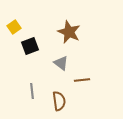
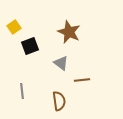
gray line: moved 10 px left
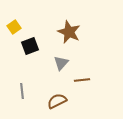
gray triangle: rotated 35 degrees clockwise
brown semicircle: moved 2 px left; rotated 108 degrees counterclockwise
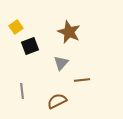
yellow square: moved 2 px right
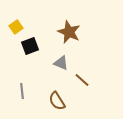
gray triangle: rotated 49 degrees counterclockwise
brown line: rotated 49 degrees clockwise
brown semicircle: rotated 96 degrees counterclockwise
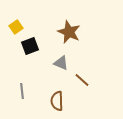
brown semicircle: rotated 30 degrees clockwise
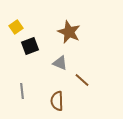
gray triangle: moved 1 px left
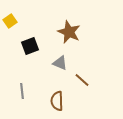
yellow square: moved 6 px left, 6 px up
